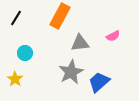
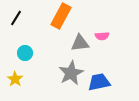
orange rectangle: moved 1 px right
pink semicircle: moved 11 px left; rotated 24 degrees clockwise
gray star: moved 1 px down
blue trapezoid: rotated 30 degrees clockwise
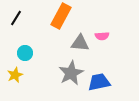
gray triangle: rotated 12 degrees clockwise
yellow star: moved 4 px up; rotated 14 degrees clockwise
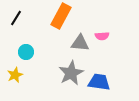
cyan circle: moved 1 px right, 1 px up
blue trapezoid: rotated 20 degrees clockwise
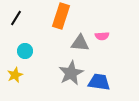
orange rectangle: rotated 10 degrees counterclockwise
cyan circle: moved 1 px left, 1 px up
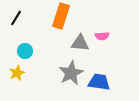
yellow star: moved 2 px right, 2 px up
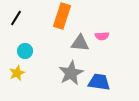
orange rectangle: moved 1 px right
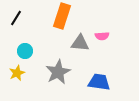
gray star: moved 13 px left, 1 px up
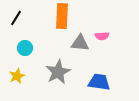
orange rectangle: rotated 15 degrees counterclockwise
cyan circle: moved 3 px up
yellow star: moved 3 px down
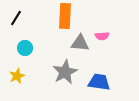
orange rectangle: moved 3 px right
gray star: moved 7 px right
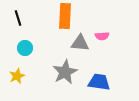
black line: moved 2 px right; rotated 49 degrees counterclockwise
